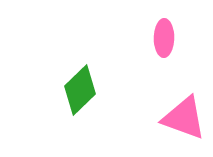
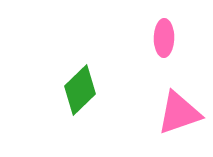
pink triangle: moved 5 px left, 5 px up; rotated 39 degrees counterclockwise
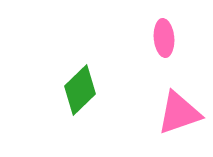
pink ellipse: rotated 6 degrees counterclockwise
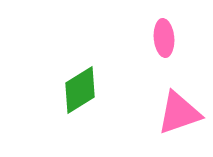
green diamond: rotated 12 degrees clockwise
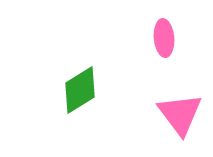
pink triangle: moved 1 px right, 1 px down; rotated 48 degrees counterclockwise
